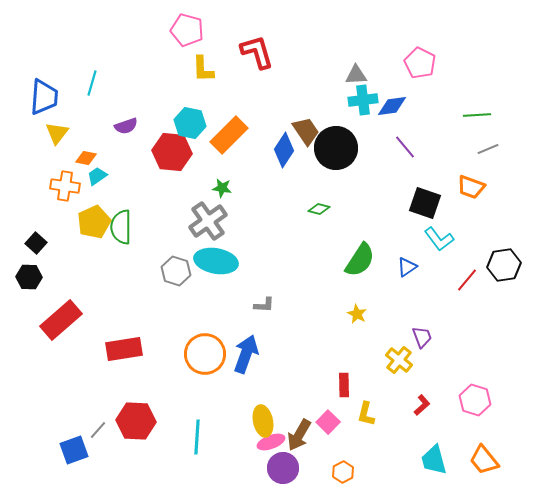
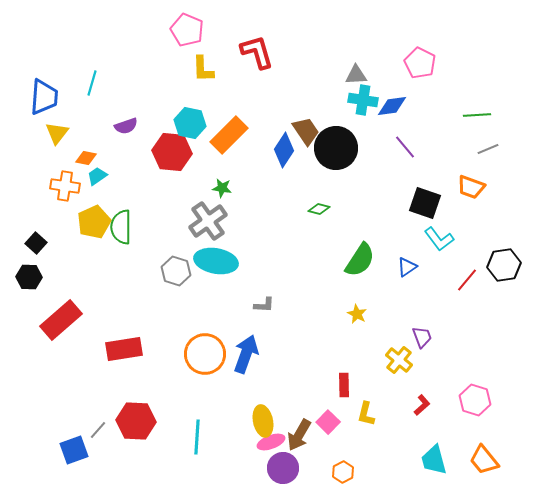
pink pentagon at (187, 30): rotated 8 degrees clockwise
cyan cross at (363, 100): rotated 16 degrees clockwise
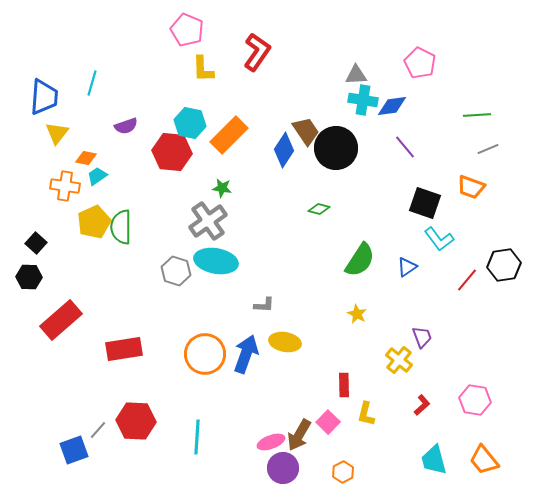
red L-shape at (257, 52): rotated 51 degrees clockwise
pink hexagon at (475, 400): rotated 8 degrees counterclockwise
yellow ellipse at (263, 421): moved 22 px right, 79 px up; rotated 68 degrees counterclockwise
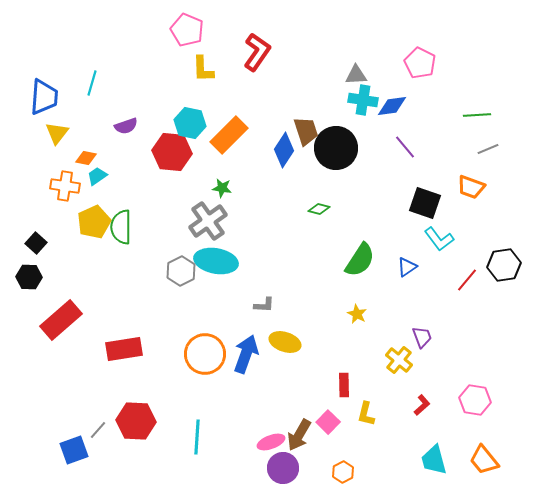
brown trapezoid at (306, 131): rotated 16 degrees clockwise
gray hexagon at (176, 271): moved 5 px right; rotated 16 degrees clockwise
yellow ellipse at (285, 342): rotated 8 degrees clockwise
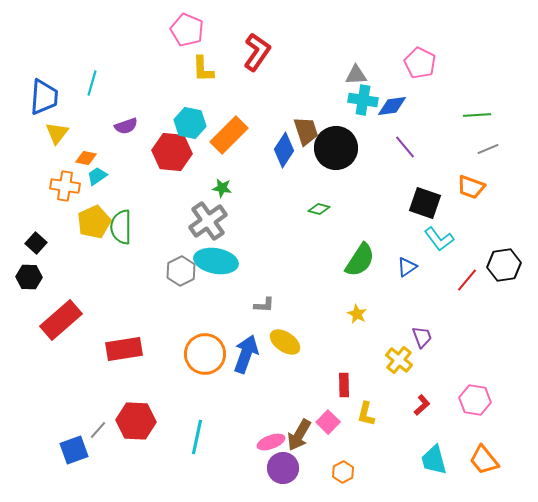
yellow ellipse at (285, 342): rotated 16 degrees clockwise
cyan line at (197, 437): rotated 8 degrees clockwise
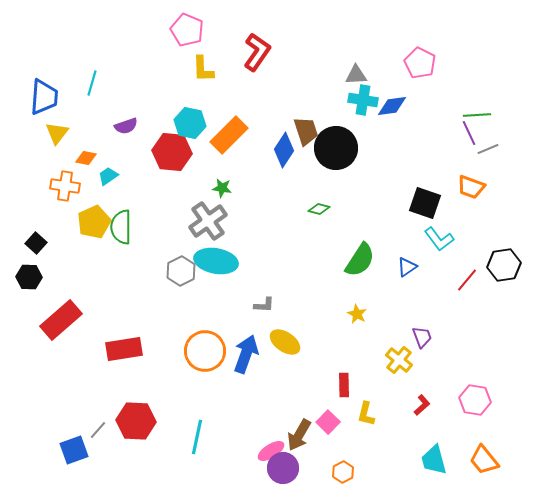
purple line at (405, 147): moved 64 px right, 14 px up; rotated 15 degrees clockwise
cyan trapezoid at (97, 176): moved 11 px right
orange circle at (205, 354): moved 3 px up
pink ellipse at (271, 442): moved 9 px down; rotated 12 degrees counterclockwise
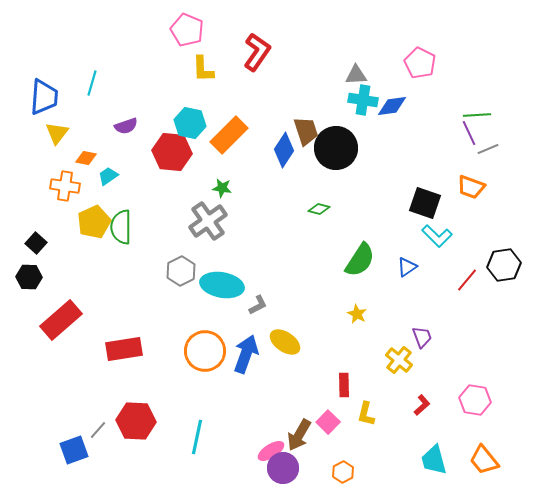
cyan L-shape at (439, 239): moved 2 px left, 3 px up; rotated 8 degrees counterclockwise
cyan ellipse at (216, 261): moved 6 px right, 24 px down
gray L-shape at (264, 305): moved 6 px left; rotated 30 degrees counterclockwise
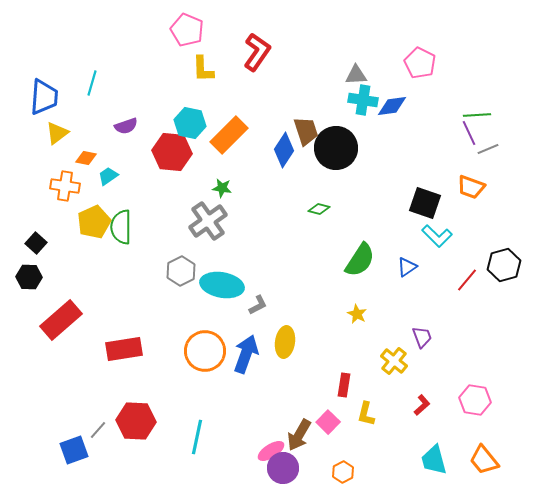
yellow triangle at (57, 133): rotated 15 degrees clockwise
black hexagon at (504, 265): rotated 8 degrees counterclockwise
yellow ellipse at (285, 342): rotated 64 degrees clockwise
yellow cross at (399, 360): moved 5 px left, 1 px down
red rectangle at (344, 385): rotated 10 degrees clockwise
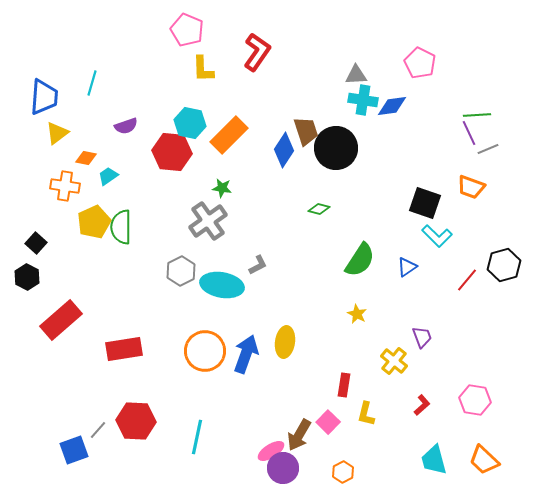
black hexagon at (29, 277): moved 2 px left; rotated 25 degrees clockwise
gray L-shape at (258, 305): moved 40 px up
orange trapezoid at (484, 460): rotated 8 degrees counterclockwise
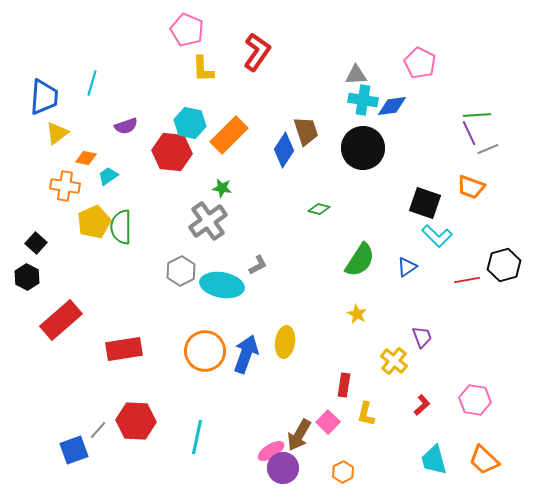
black circle at (336, 148): moved 27 px right
red line at (467, 280): rotated 40 degrees clockwise
